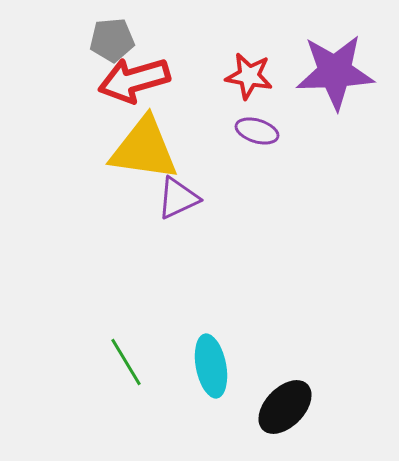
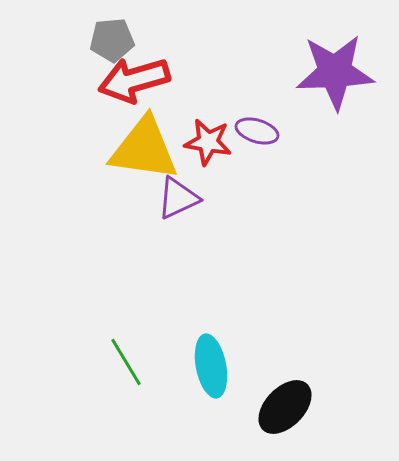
red star: moved 41 px left, 66 px down
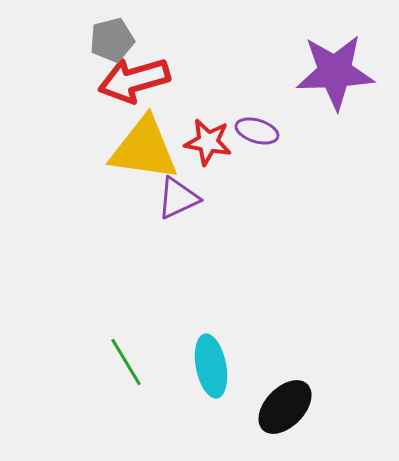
gray pentagon: rotated 9 degrees counterclockwise
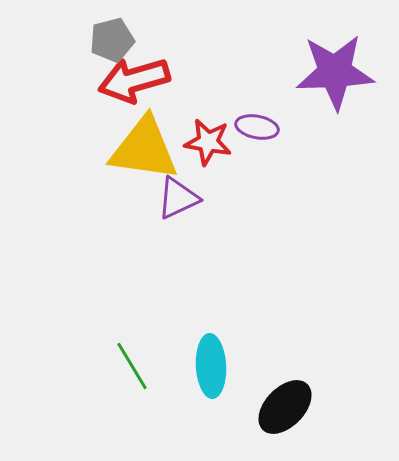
purple ellipse: moved 4 px up; rotated 6 degrees counterclockwise
green line: moved 6 px right, 4 px down
cyan ellipse: rotated 8 degrees clockwise
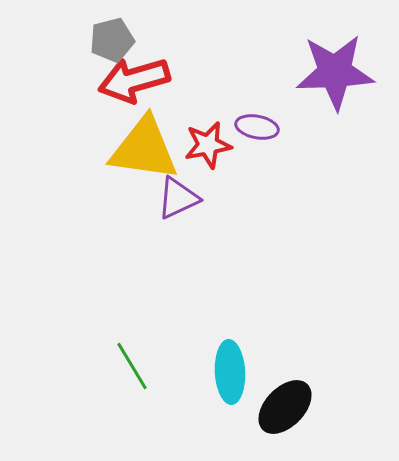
red star: moved 3 px down; rotated 21 degrees counterclockwise
cyan ellipse: moved 19 px right, 6 px down
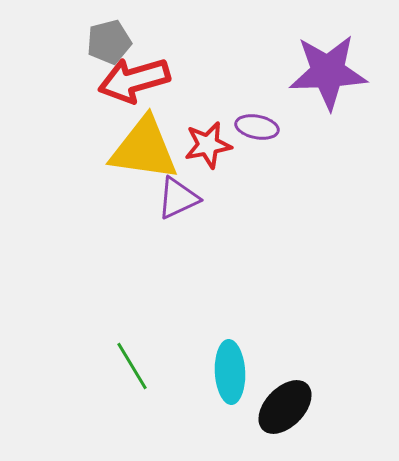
gray pentagon: moved 3 px left, 2 px down
purple star: moved 7 px left
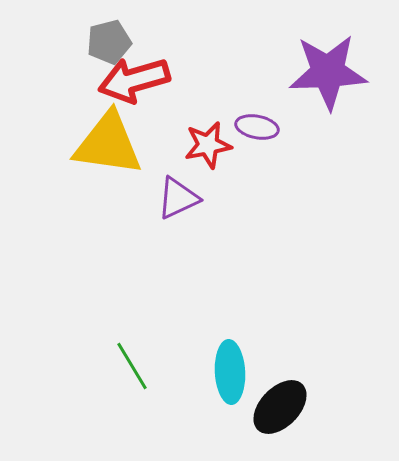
yellow triangle: moved 36 px left, 5 px up
black ellipse: moved 5 px left
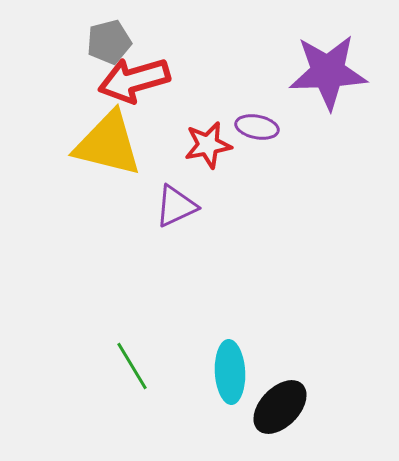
yellow triangle: rotated 6 degrees clockwise
purple triangle: moved 2 px left, 8 px down
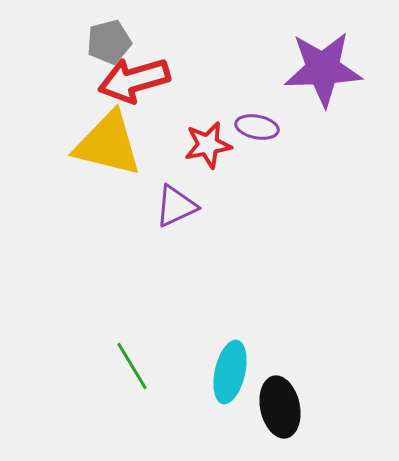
purple star: moved 5 px left, 3 px up
cyan ellipse: rotated 16 degrees clockwise
black ellipse: rotated 56 degrees counterclockwise
